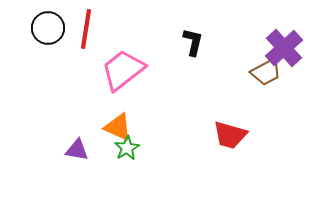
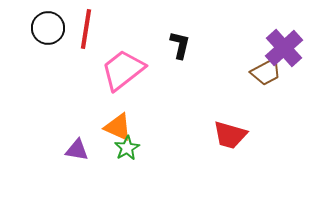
black L-shape: moved 13 px left, 3 px down
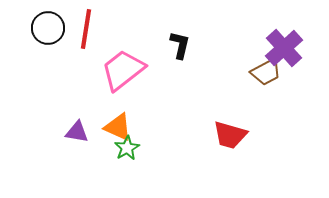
purple triangle: moved 18 px up
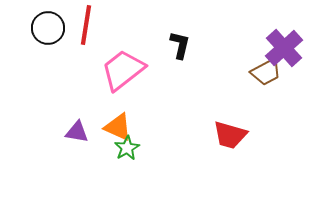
red line: moved 4 px up
